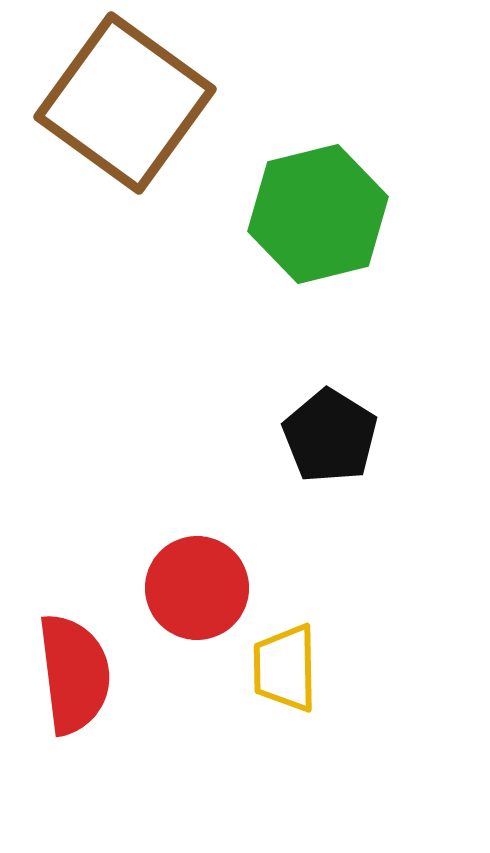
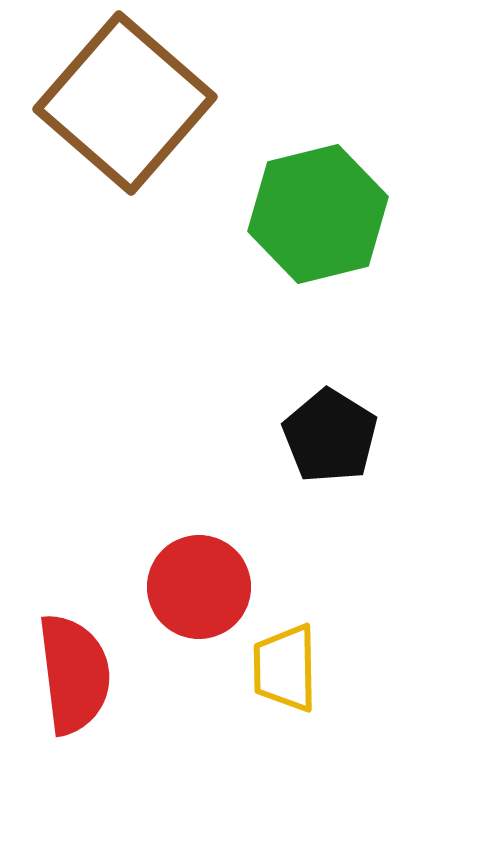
brown square: rotated 5 degrees clockwise
red circle: moved 2 px right, 1 px up
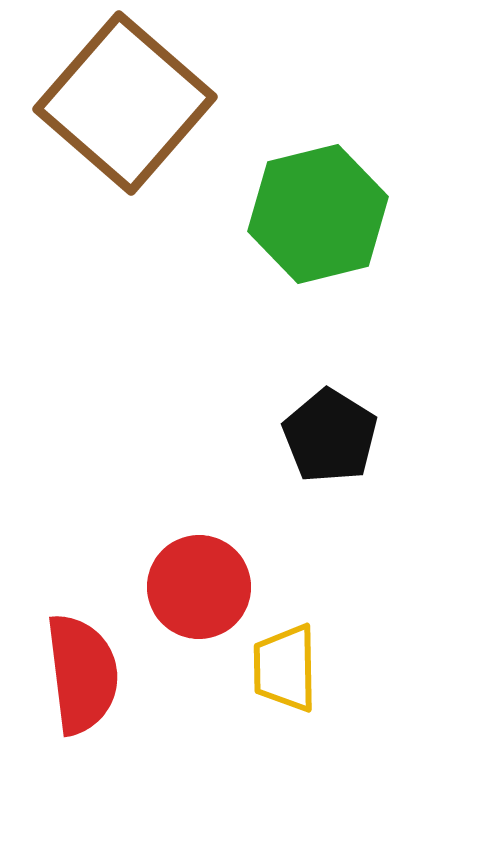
red semicircle: moved 8 px right
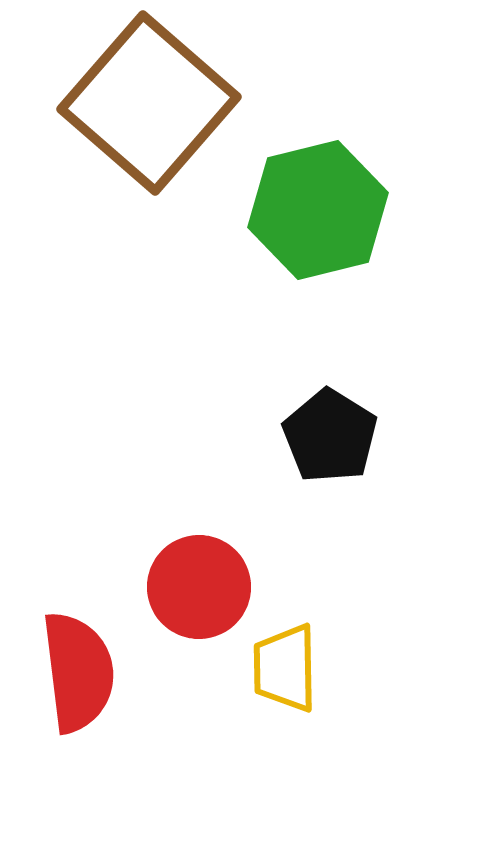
brown square: moved 24 px right
green hexagon: moved 4 px up
red semicircle: moved 4 px left, 2 px up
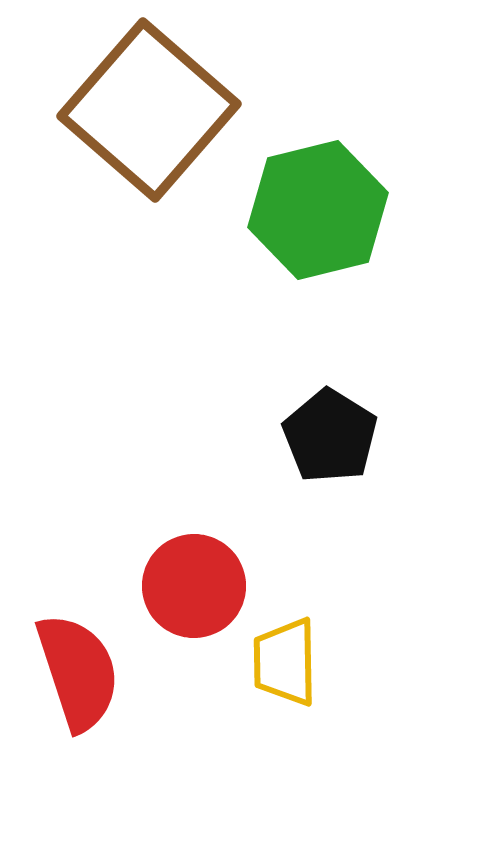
brown square: moved 7 px down
red circle: moved 5 px left, 1 px up
yellow trapezoid: moved 6 px up
red semicircle: rotated 11 degrees counterclockwise
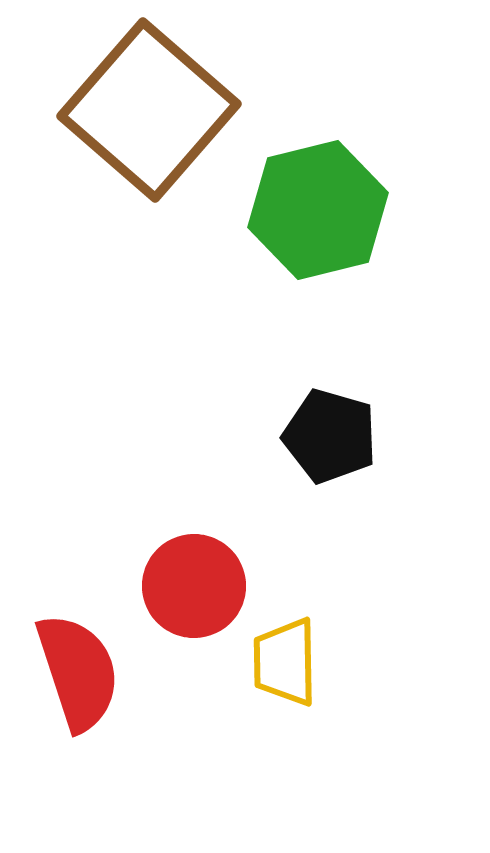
black pentagon: rotated 16 degrees counterclockwise
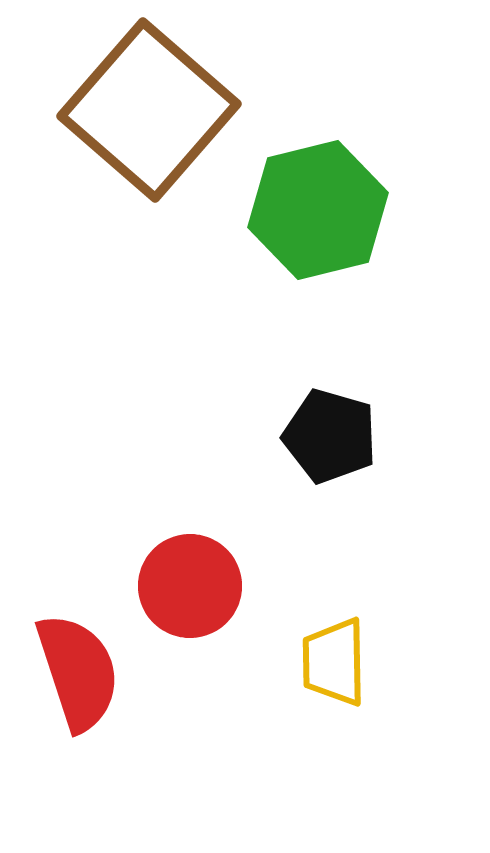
red circle: moved 4 px left
yellow trapezoid: moved 49 px right
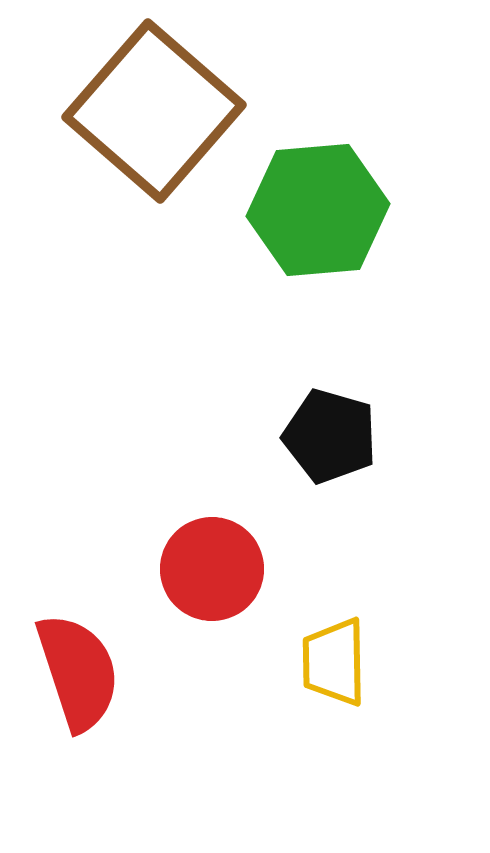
brown square: moved 5 px right, 1 px down
green hexagon: rotated 9 degrees clockwise
red circle: moved 22 px right, 17 px up
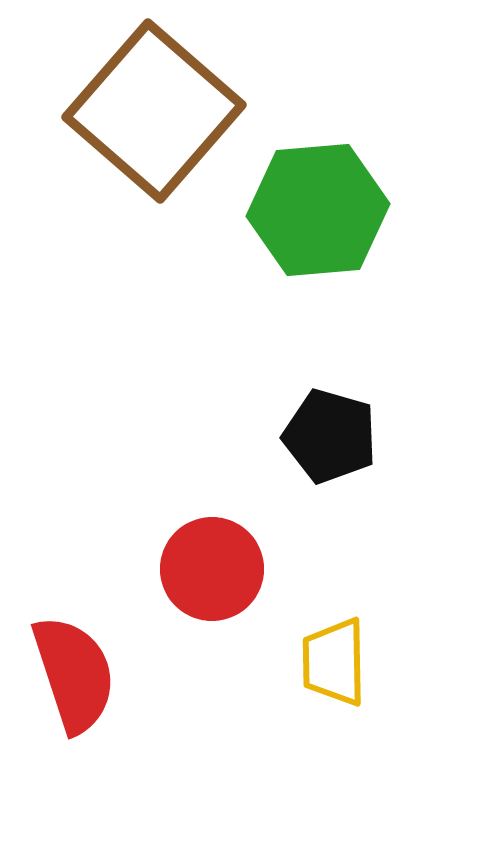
red semicircle: moved 4 px left, 2 px down
